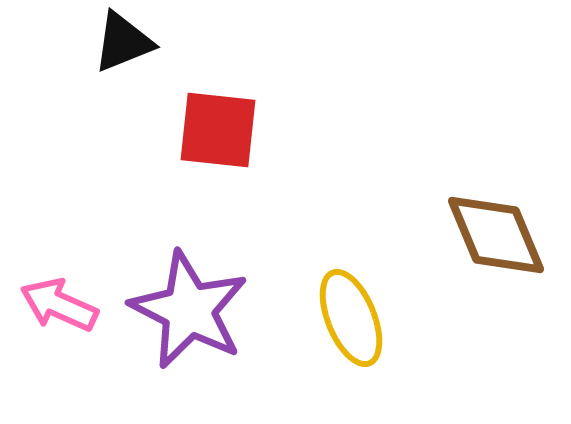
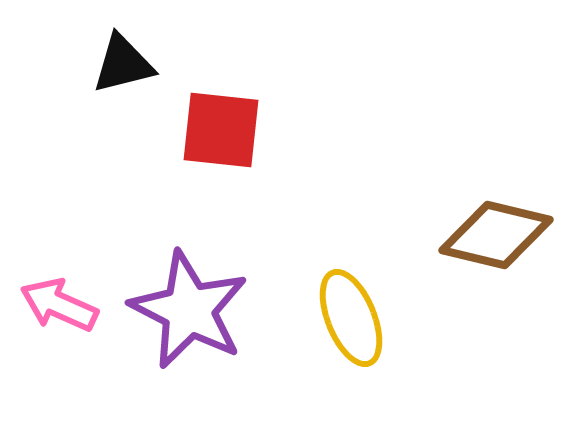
black triangle: moved 22 px down; rotated 8 degrees clockwise
red square: moved 3 px right
brown diamond: rotated 54 degrees counterclockwise
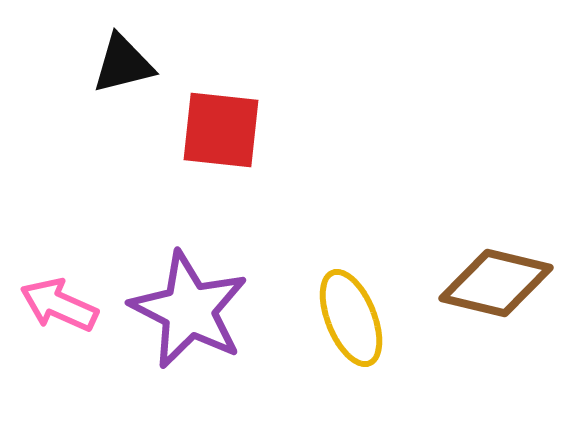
brown diamond: moved 48 px down
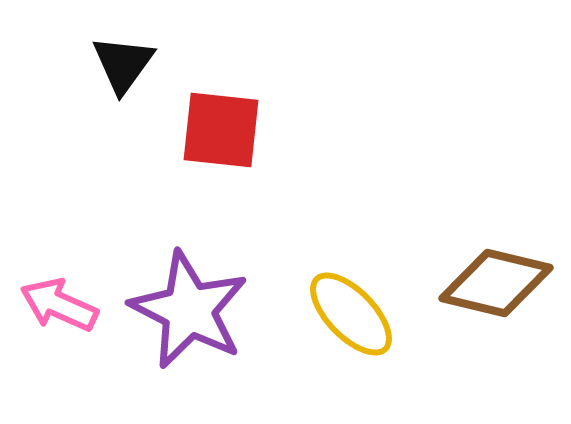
black triangle: rotated 40 degrees counterclockwise
yellow ellipse: moved 4 px up; rotated 22 degrees counterclockwise
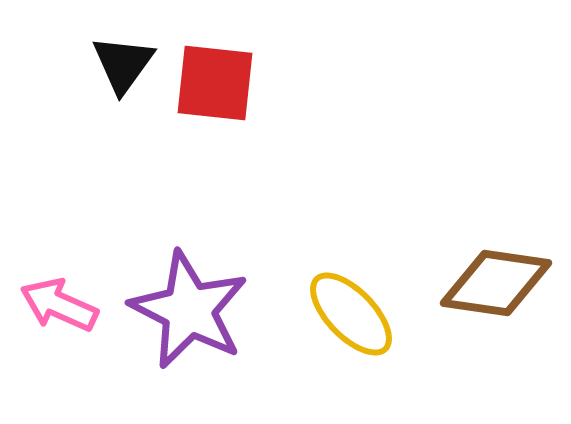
red square: moved 6 px left, 47 px up
brown diamond: rotated 5 degrees counterclockwise
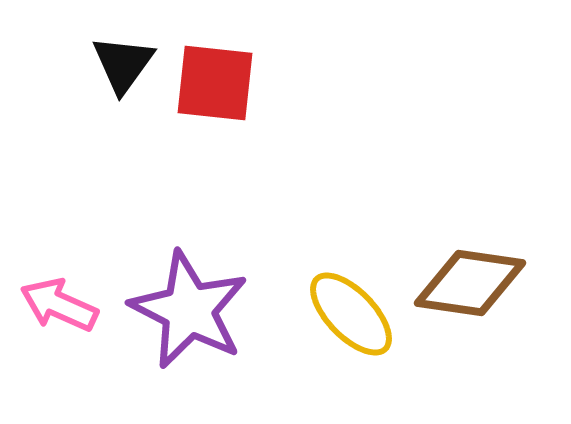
brown diamond: moved 26 px left
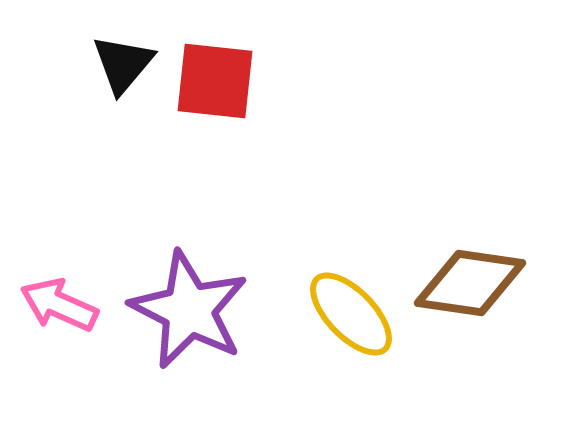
black triangle: rotated 4 degrees clockwise
red square: moved 2 px up
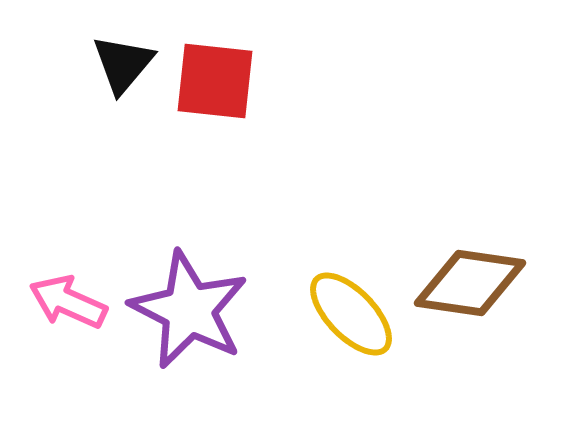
pink arrow: moved 9 px right, 3 px up
